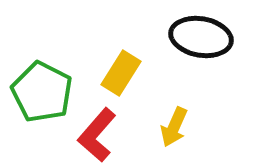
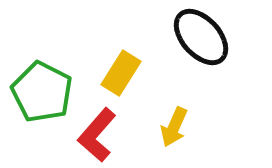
black ellipse: rotated 38 degrees clockwise
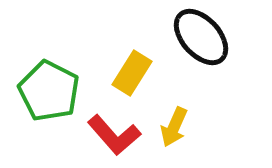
yellow rectangle: moved 11 px right
green pentagon: moved 7 px right, 1 px up
red L-shape: moved 17 px right; rotated 82 degrees counterclockwise
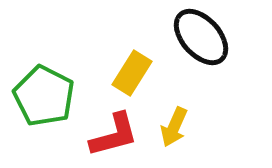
green pentagon: moved 5 px left, 5 px down
red L-shape: rotated 64 degrees counterclockwise
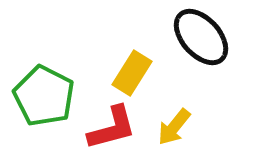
yellow arrow: rotated 15 degrees clockwise
red L-shape: moved 2 px left, 7 px up
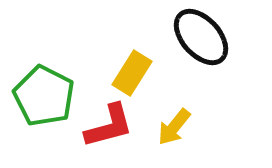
red L-shape: moved 3 px left, 2 px up
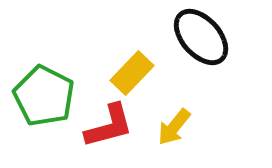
yellow rectangle: rotated 12 degrees clockwise
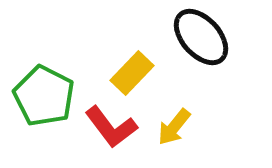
red L-shape: moved 2 px right, 1 px down; rotated 68 degrees clockwise
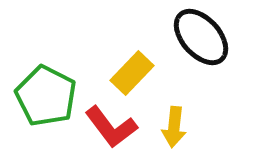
green pentagon: moved 2 px right
yellow arrow: rotated 33 degrees counterclockwise
